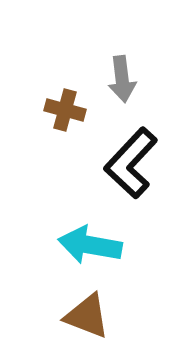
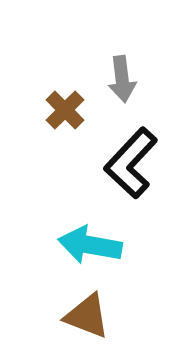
brown cross: rotated 30 degrees clockwise
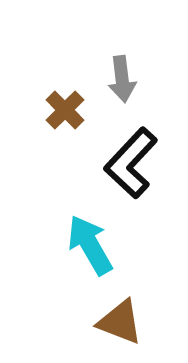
cyan arrow: rotated 50 degrees clockwise
brown triangle: moved 33 px right, 6 px down
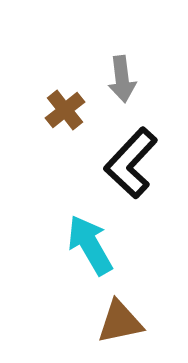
brown cross: rotated 6 degrees clockwise
brown triangle: rotated 33 degrees counterclockwise
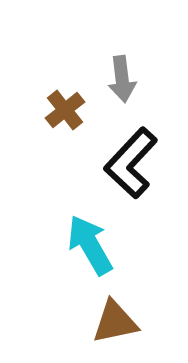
brown triangle: moved 5 px left
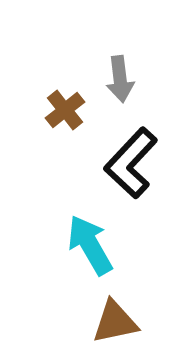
gray arrow: moved 2 px left
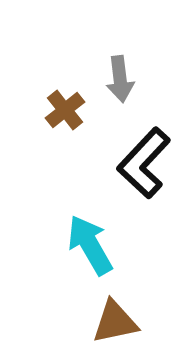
black L-shape: moved 13 px right
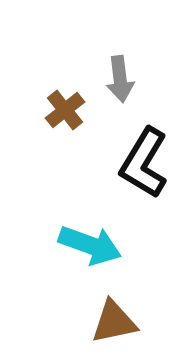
black L-shape: rotated 12 degrees counterclockwise
cyan arrow: rotated 140 degrees clockwise
brown triangle: moved 1 px left
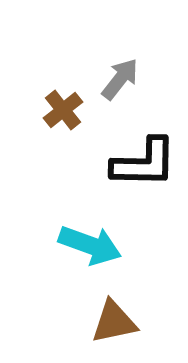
gray arrow: rotated 135 degrees counterclockwise
brown cross: moved 2 px left
black L-shape: rotated 120 degrees counterclockwise
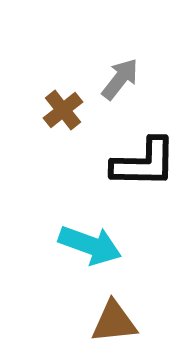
brown triangle: rotated 6 degrees clockwise
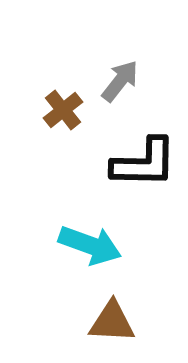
gray arrow: moved 2 px down
brown triangle: moved 2 px left; rotated 9 degrees clockwise
